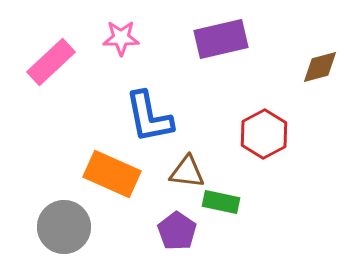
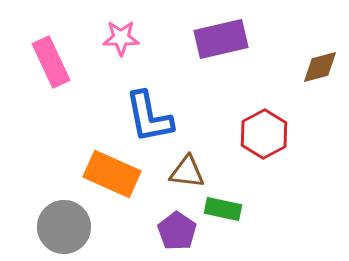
pink rectangle: rotated 72 degrees counterclockwise
green rectangle: moved 2 px right, 7 px down
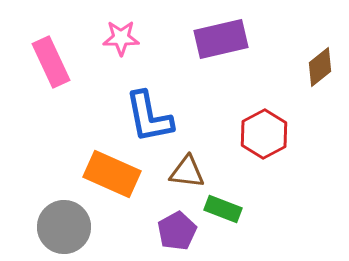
brown diamond: rotated 24 degrees counterclockwise
green rectangle: rotated 9 degrees clockwise
purple pentagon: rotated 9 degrees clockwise
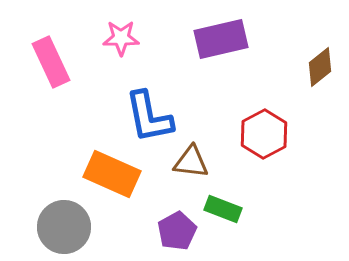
brown triangle: moved 4 px right, 10 px up
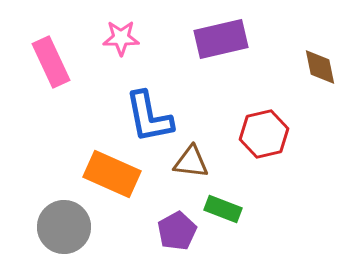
brown diamond: rotated 63 degrees counterclockwise
red hexagon: rotated 15 degrees clockwise
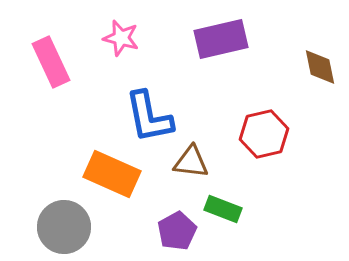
pink star: rotated 15 degrees clockwise
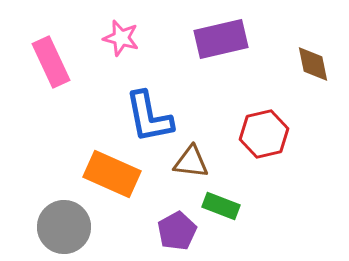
brown diamond: moved 7 px left, 3 px up
green rectangle: moved 2 px left, 3 px up
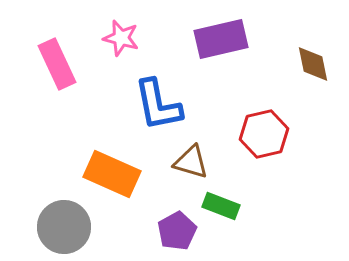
pink rectangle: moved 6 px right, 2 px down
blue L-shape: moved 9 px right, 12 px up
brown triangle: rotated 9 degrees clockwise
